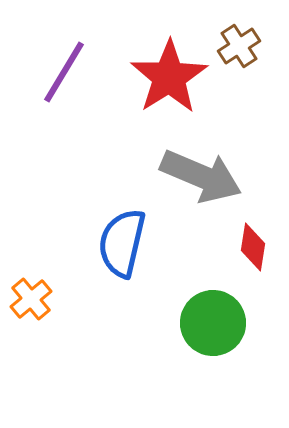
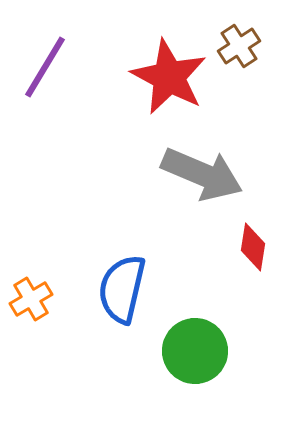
purple line: moved 19 px left, 5 px up
red star: rotated 12 degrees counterclockwise
gray arrow: moved 1 px right, 2 px up
blue semicircle: moved 46 px down
orange cross: rotated 9 degrees clockwise
green circle: moved 18 px left, 28 px down
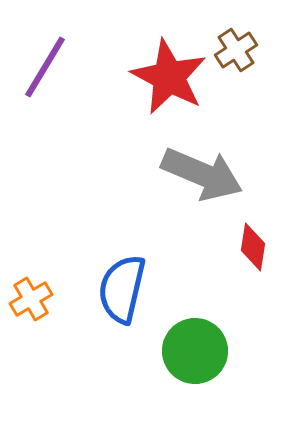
brown cross: moved 3 px left, 4 px down
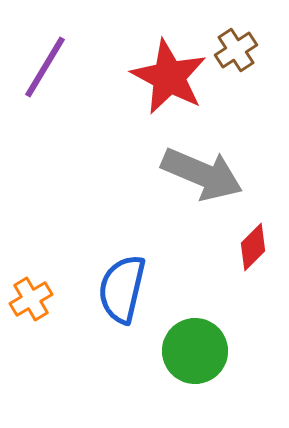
red diamond: rotated 36 degrees clockwise
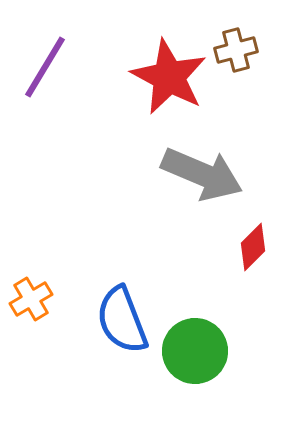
brown cross: rotated 18 degrees clockwise
blue semicircle: moved 31 px down; rotated 34 degrees counterclockwise
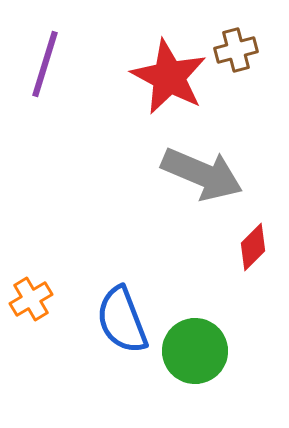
purple line: moved 3 px up; rotated 14 degrees counterclockwise
